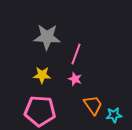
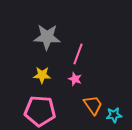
pink line: moved 2 px right
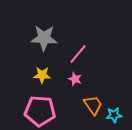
gray star: moved 3 px left, 1 px down
pink line: rotated 20 degrees clockwise
